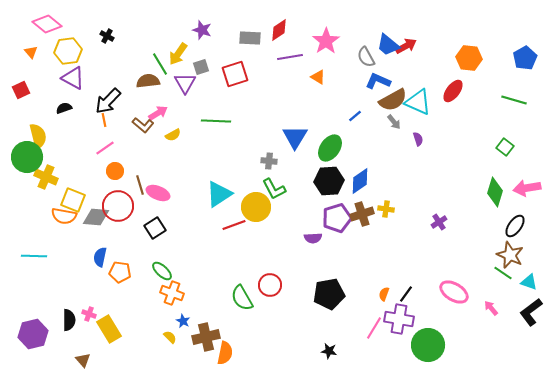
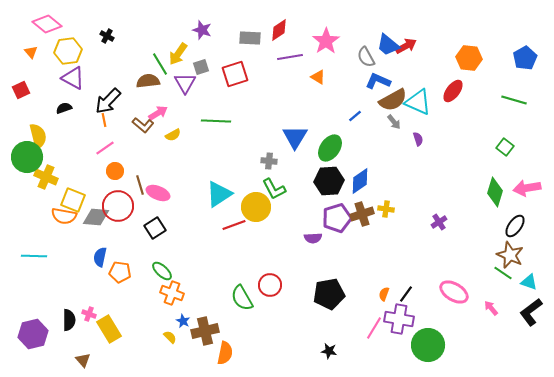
brown cross at (206, 337): moved 1 px left, 6 px up
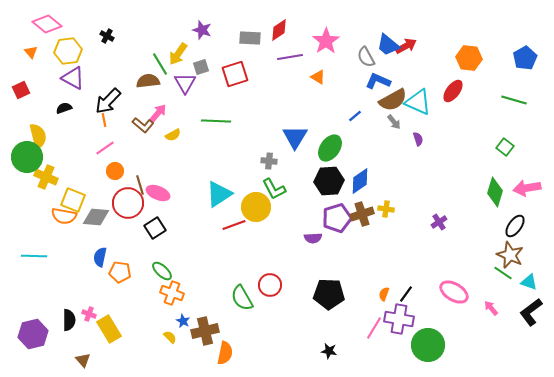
pink arrow at (158, 113): rotated 18 degrees counterclockwise
red circle at (118, 206): moved 10 px right, 3 px up
black pentagon at (329, 294): rotated 12 degrees clockwise
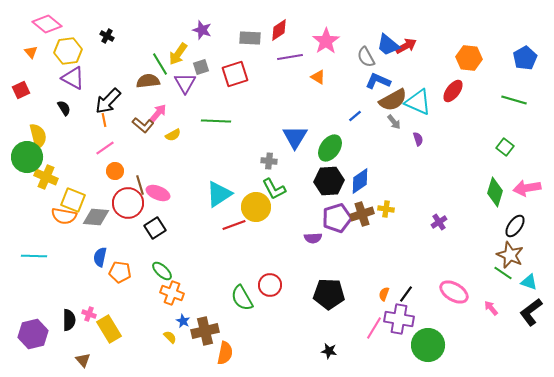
black semicircle at (64, 108): rotated 77 degrees clockwise
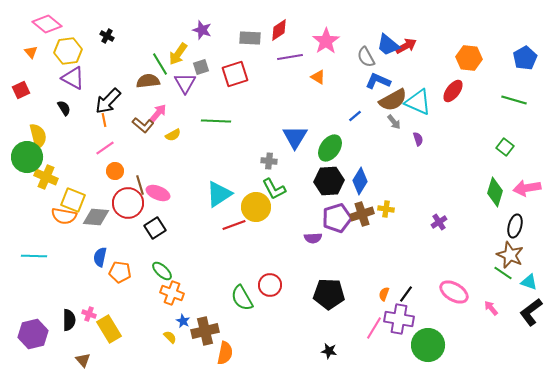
blue diamond at (360, 181): rotated 24 degrees counterclockwise
black ellipse at (515, 226): rotated 20 degrees counterclockwise
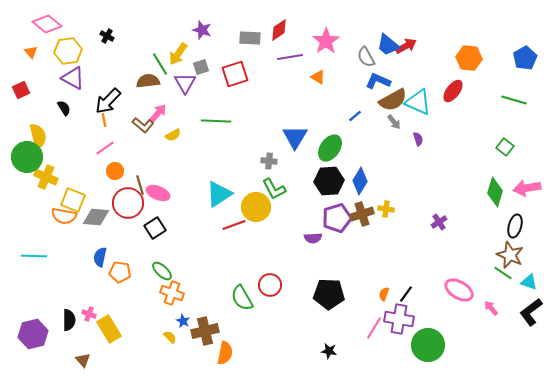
pink ellipse at (454, 292): moved 5 px right, 2 px up
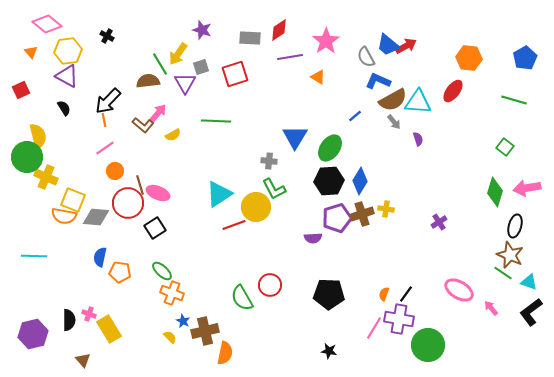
purple triangle at (73, 78): moved 6 px left, 2 px up
cyan triangle at (418, 102): rotated 20 degrees counterclockwise
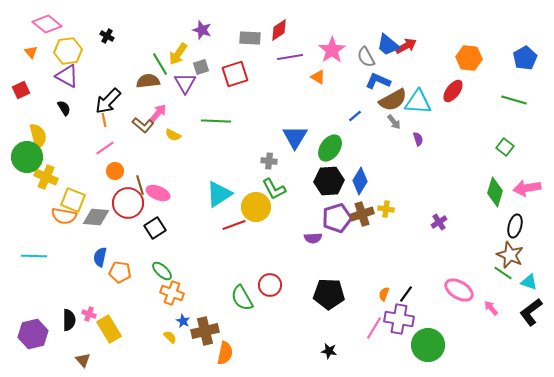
pink star at (326, 41): moved 6 px right, 9 px down
yellow semicircle at (173, 135): rotated 56 degrees clockwise
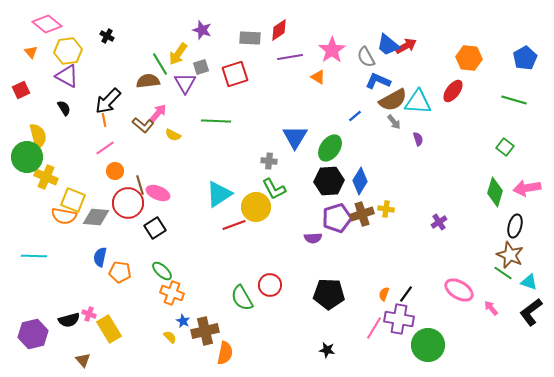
black semicircle at (69, 320): rotated 75 degrees clockwise
black star at (329, 351): moved 2 px left, 1 px up
